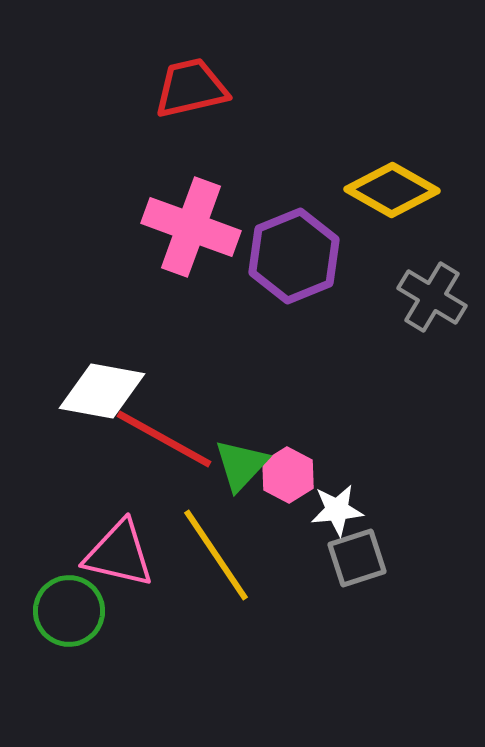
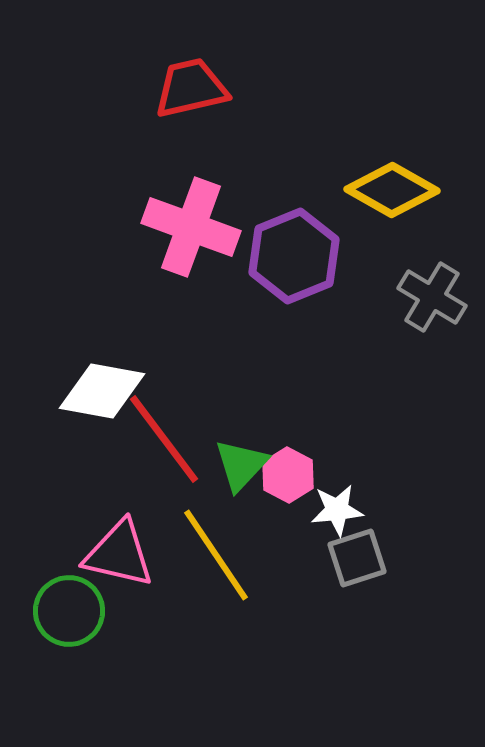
red line: rotated 24 degrees clockwise
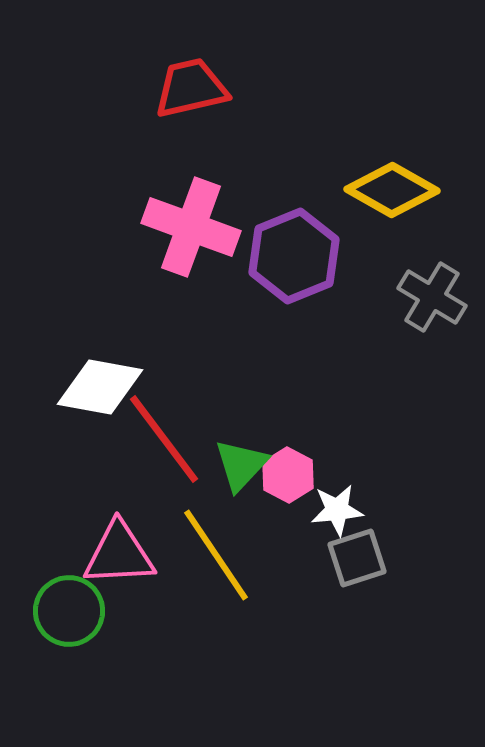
white diamond: moved 2 px left, 4 px up
pink triangle: rotated 16 degrees counterclockwise
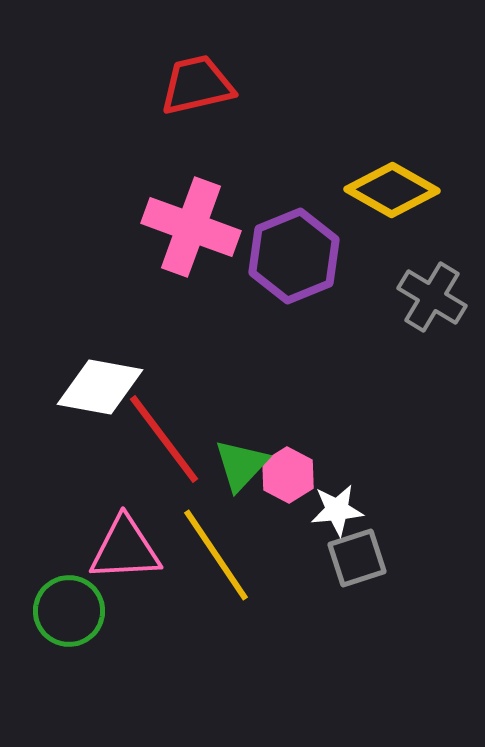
red trapezoid: moved 6 px right, 3 px up
pink triangle: moved 6 px right, 5 px up
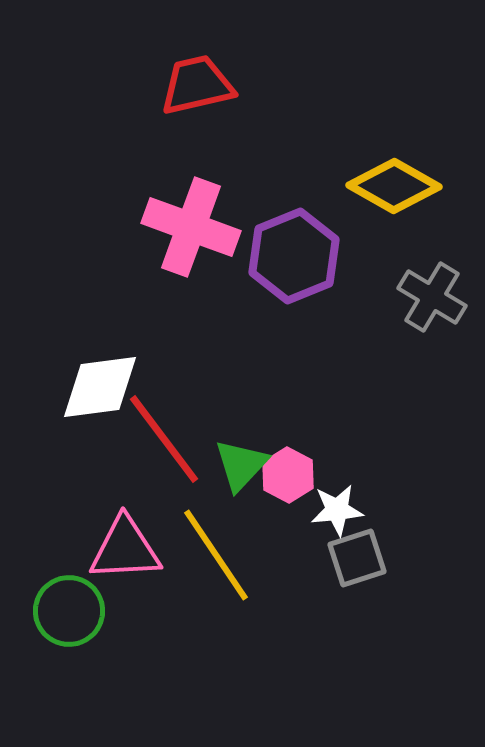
yellow diamond: moved 2 px right, 4 px up
white diamond: rotated 18 degrees counterclockwise
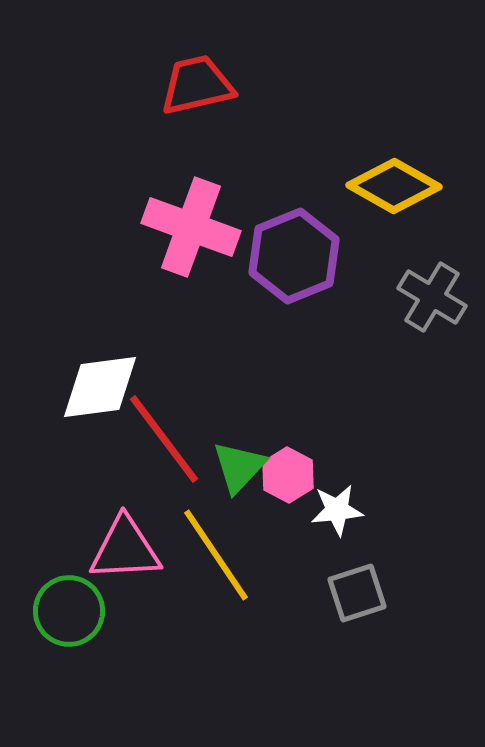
green triangle: moved 2 px left, 2 px down
gray square: moved 35 px down
